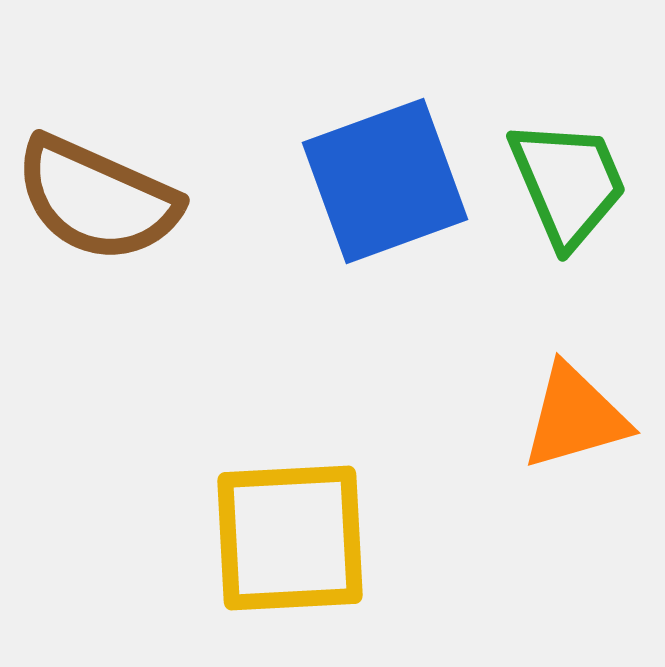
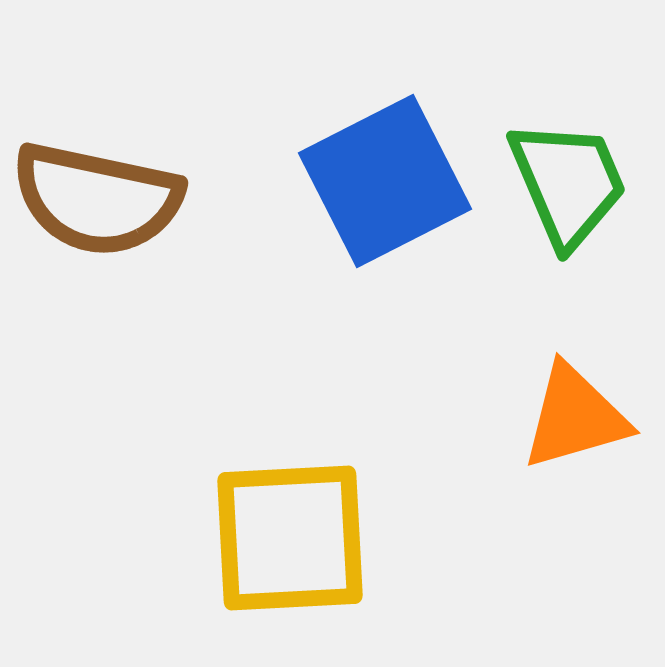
blue square: rotated 7 degrees counterclockwise
brown semicircle: rotated 12 degrees counterclockwise
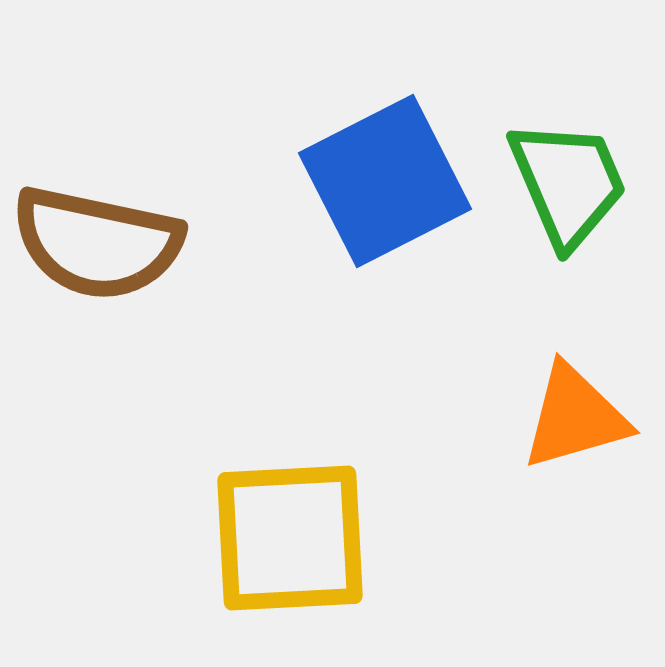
brown semicircle: moved 44 px down
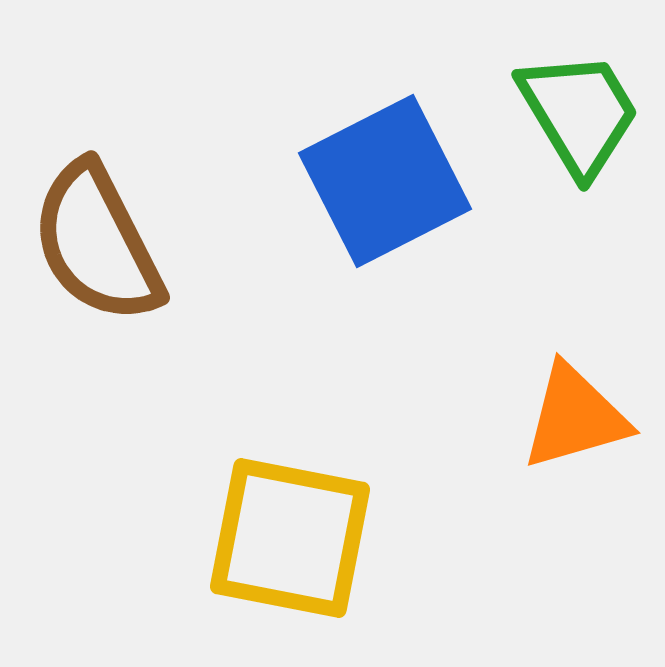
green trapezoid: moved 11 px right, 70 px up; rotated 8 degrees counterclockwise
brown semicircle: rotated 51 degrees clockwise
yellow square: rotated 14 degrees clockwise
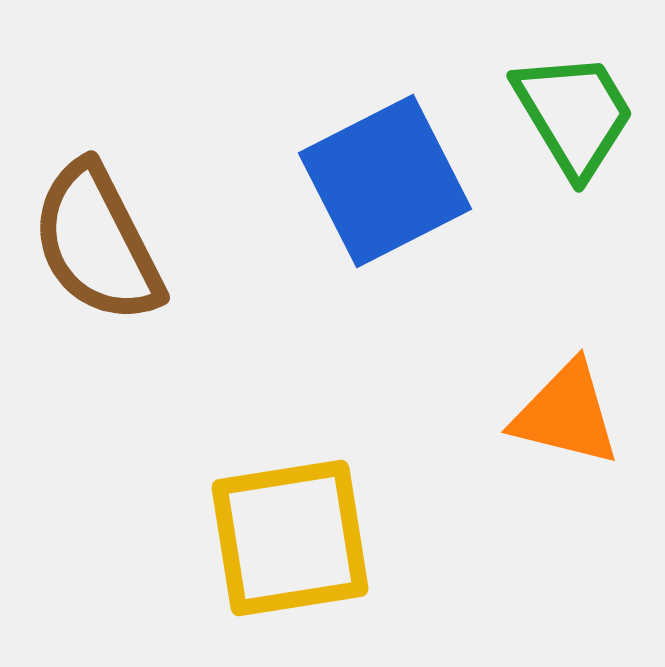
green trapezoid: moved 5 px left, 1 px down
orange triangle: moved 9 px left, 3 px up; rotated 30 degrees clockwise
yellow square: rotated 20 degrees counterclockwise
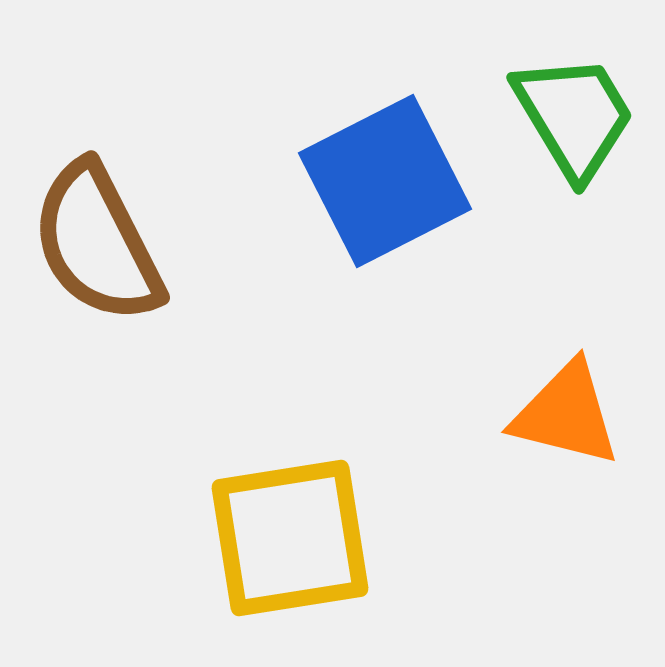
green trapezoid: moved 2 px down
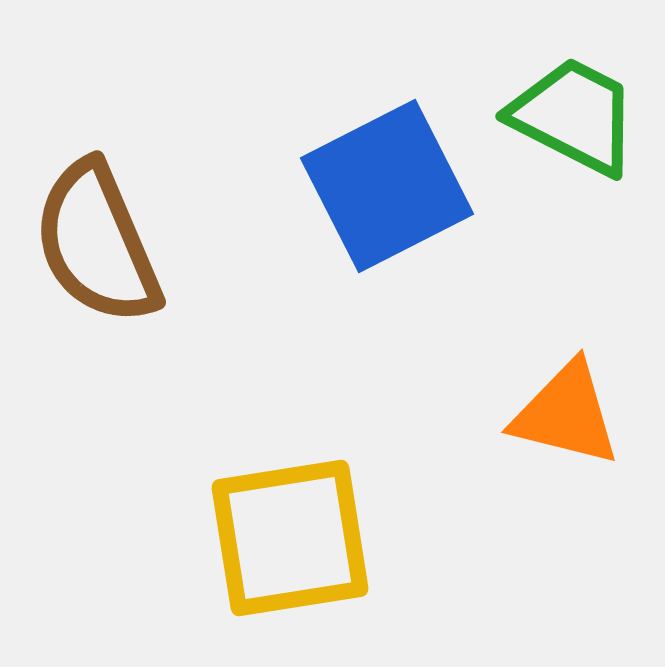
green trapezoid: rotated 32 degrees counterclockwise
blue square: moved 2 px right, 5 px down
brown semicircle: rotated 4 degrees clockwise
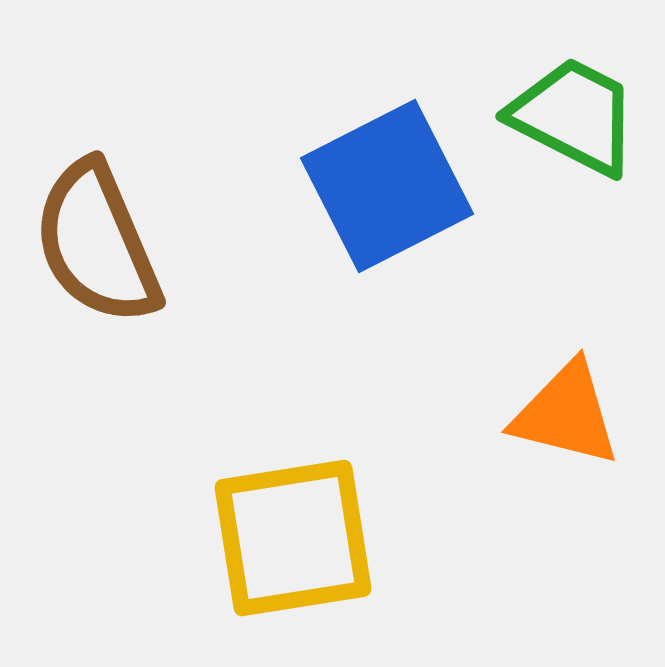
yellow square: moved 3 px right
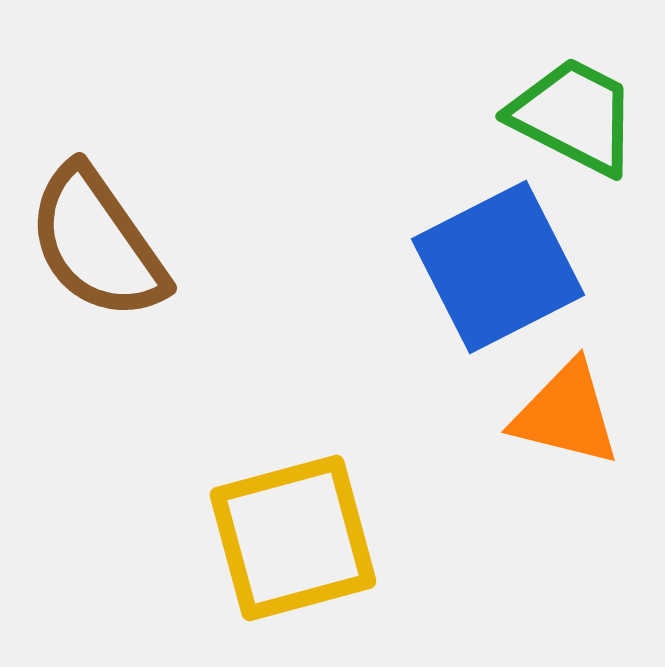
blue square: moved 111 px right, 81 px down
brown semicircle: rotated 12 degrees counterclockwise
yellow square: rotated 6 degrees counterclockwise
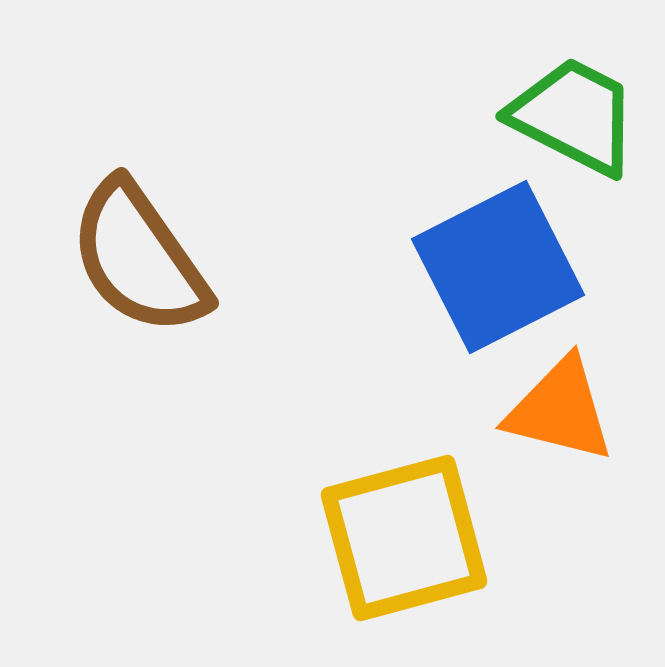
brown semicircle: moved 42 px right, 15 px down
orange triangle: moved 6 px left, 4 px up
yellow square: moved 111 px right
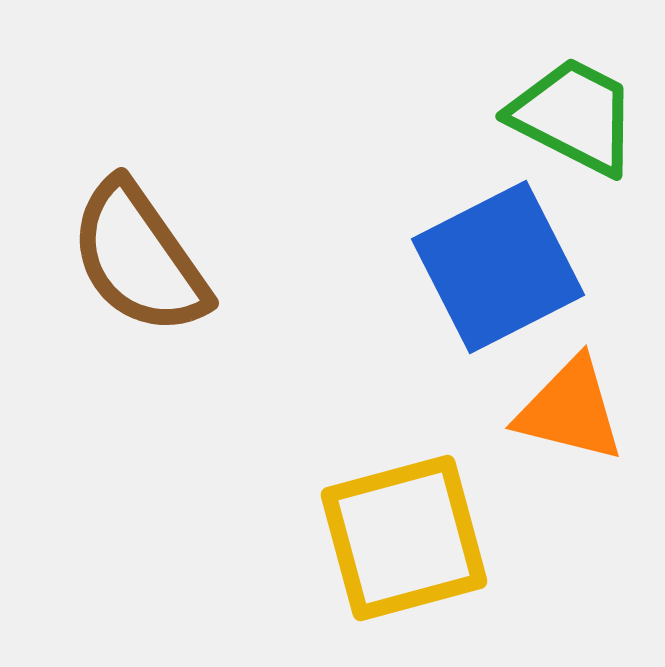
orange triangle: moved 10 px right
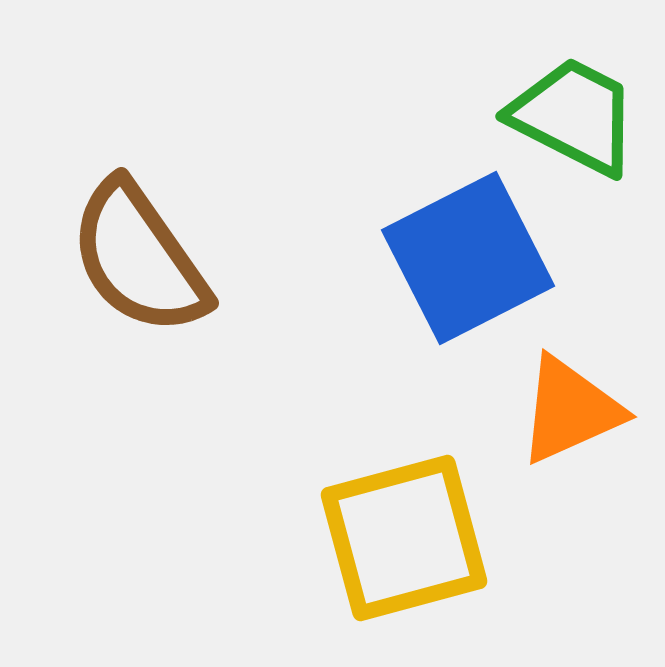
blue square: moved 30 px left, 9 px up
orange triangle: rotated 38 degrees counterclockwise
